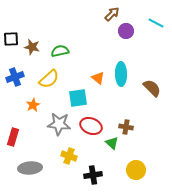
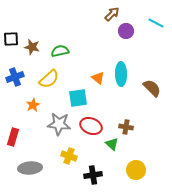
green triangle: moved 1 px down
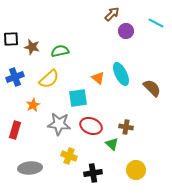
cyan ellipse: rotated 25 degrees counterclockwise
red rectangle: moved 2 px right, 7 px up
black cross: moved 2 px up
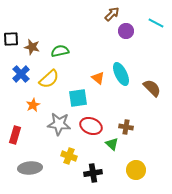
blue cross: moved 6 px right, 3 px up; rotated 24 degrees counterclockwise
red rectangle: moved 5 px down
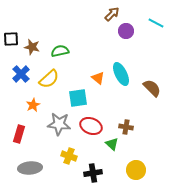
red rectangle: moved 4 px right, 1 px up
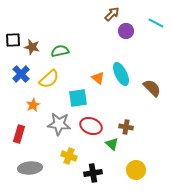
black square: moved 2 px right, 1 px down
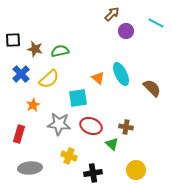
brown star: moved 3 px right, 2 px down
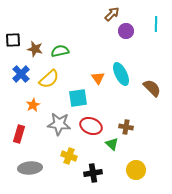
cyan line: moved 1 px down; rotated 63 degrees clockwise
orange triangle: rotated 16 degrees clockwise
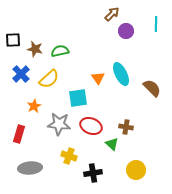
orange star: moved 1 px right, 1 px down
